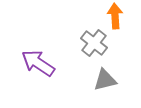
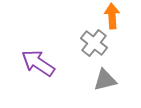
orange arrow: moved 3 px left
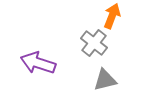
orange arrow: rotated 25 degrees clockwise
purple arrow: rotated 16 degrees counterclockwise
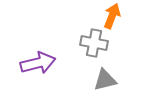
gray cross: rotated 28 degrees counterclockwise
purple arrow: rotated 148 degrees clockwise
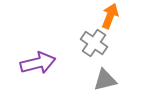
orange arrow: moved 2 px left
gray cross: rotated 24 degrees clockwise
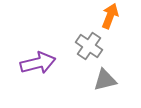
gray cross: moved 5 px left, 3 px down
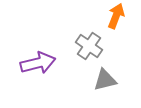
orange arrow: moved 6 px right
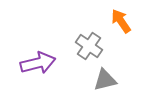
orange arrow: moved 5 px right, 5 px down; rotated 55 degrees counterclockwise
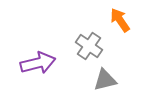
orange arrow: moved 1 px left, 1 px up
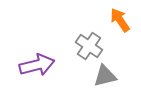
purple arrow: moved 1 px left, 2 px down
gray triangle: moved 4 px up
